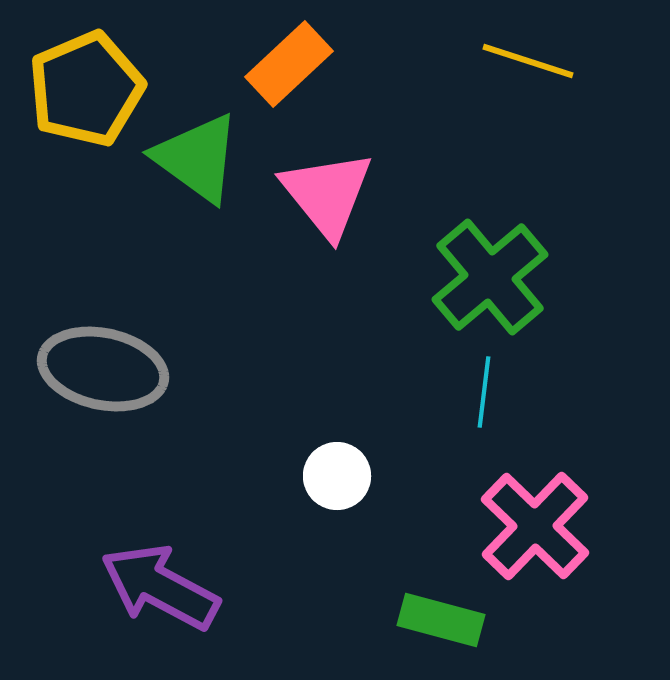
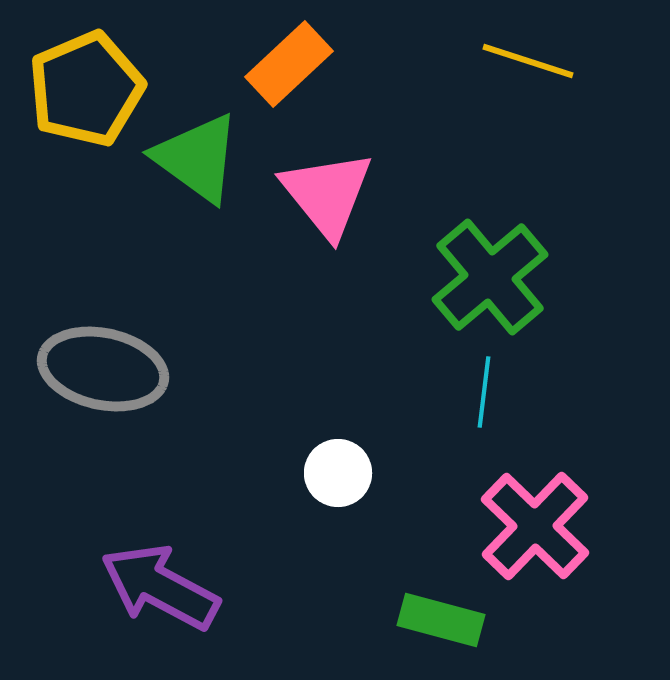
white circle: moved 1 px right, 3 px up
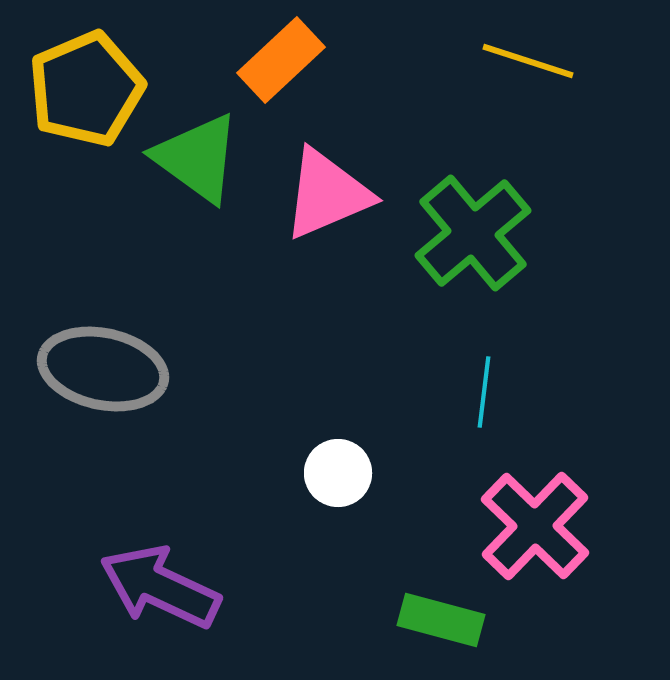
orange rectangle: moved 8 px left, 4 px up
pink triangle: rotated 46 degrees clockwise
green cross: moved 17 px left, 44 px up
purple arrow: rotated 3 degrees counterclockwise
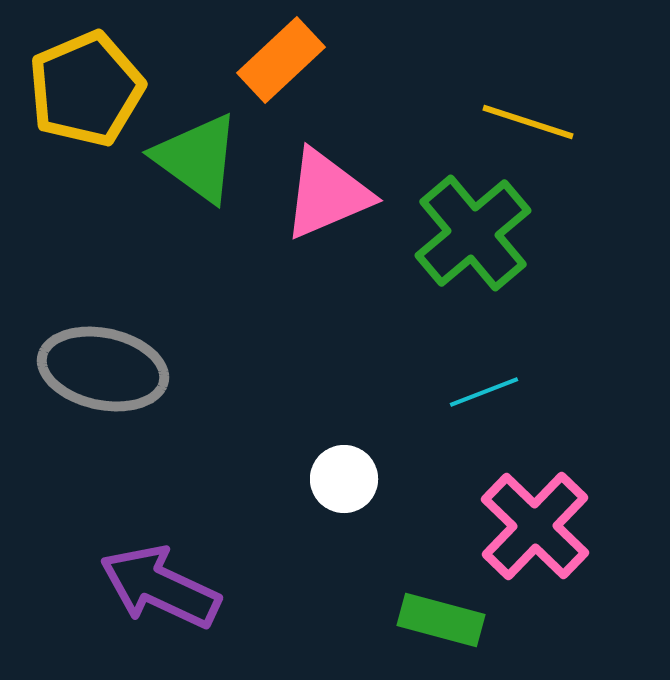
yellow line: moved 61 px down
cyan line: rotated 62 degrees clockwise
white circle: moved 6 px right, 6 px down
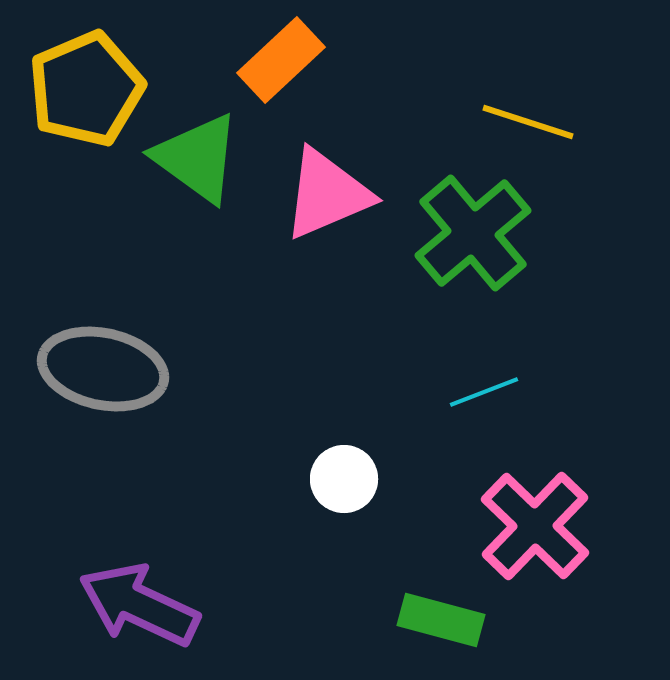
purple arrow: moved 21 px left, 18 px down
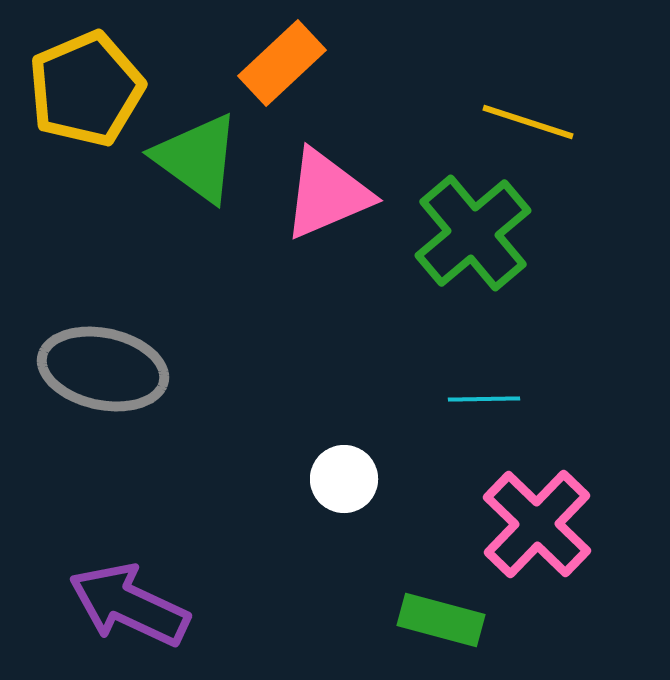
orange rectangle: moved 1 px right, 3 px down
cyan line: moved 7 px down; rotated 20 degrees clockwise
pink cross: moved 2 px right, 2 px up
purple arrow: moved 10 px left
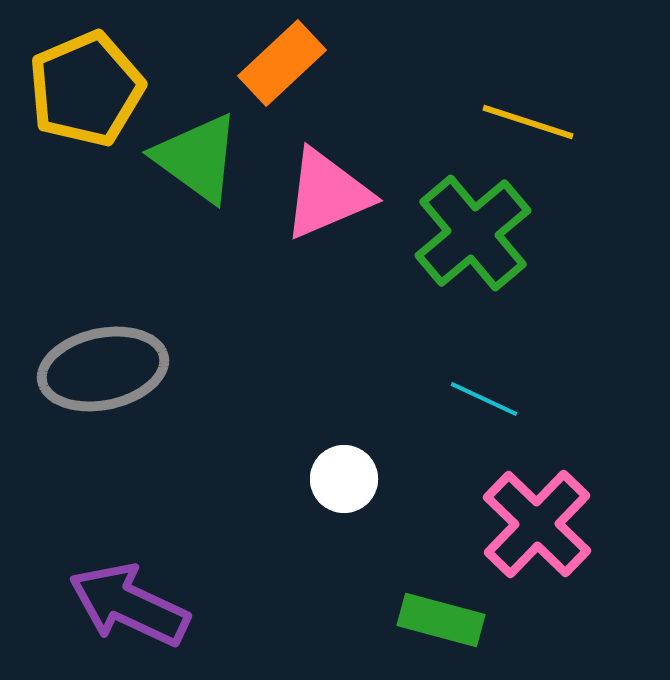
gray ellipse: rotated 24 degrees counterclockwise
cyan line: rotated 26 degrees clockwise
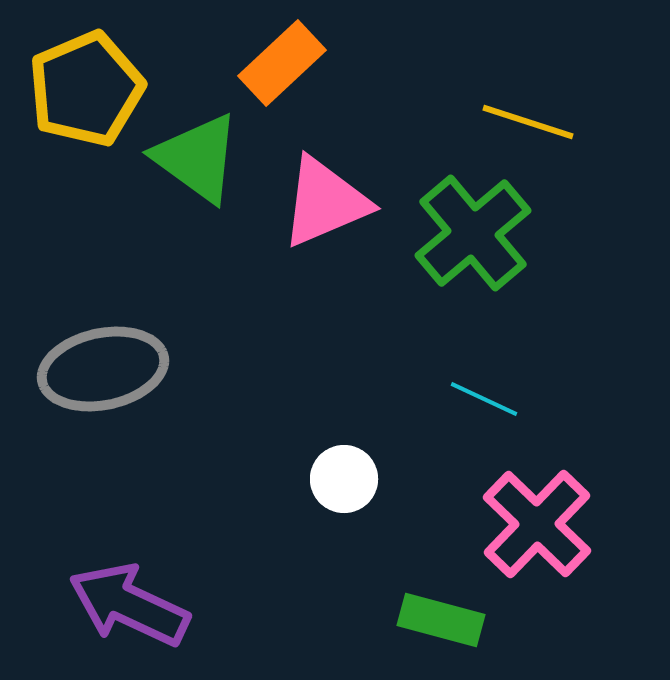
pink triangle: moved 2 px left, 8 px down
